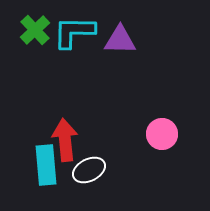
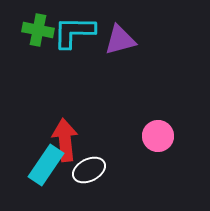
green cross: moved 3 px right; rotated 36 degrees counterclockwise
purple triangle: rotated 16 degrees counterclockwise
pink circle: moved 4 px left, 2 px down
cyan rectangle: rotated 39 degrees clockwise
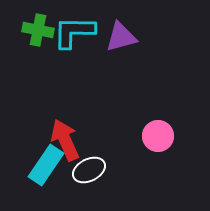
purple triangle: moved 1 px right, 3 px up
red arrow: rotated 18 degrees counterclockwise
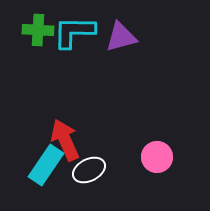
green cross: rotated 8 degrees counterclockwise
pink circle: moved 1 px left, 21 px down
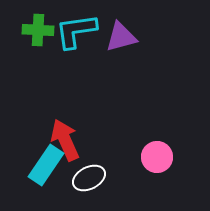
cyan L-shape: moved 2 px right, 1 px up; rotated 9 degrees counterclockwise
white ellipse: moved 8 px down
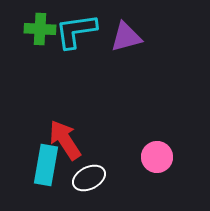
green cross: moved 2 px right, 1 px up
purple triangle: moved 5 px right
red arrow: rotated 9 degrees counterclockwise
cyan rectangle: rotated 24 degrees counterclockwise
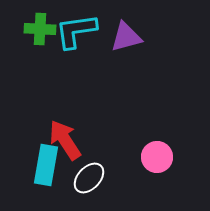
white ellipse: rotated 20 degrees counterclockwise
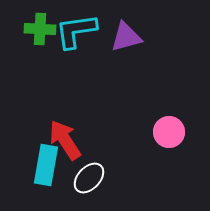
pink circle: moved 12 px right, 25 px up
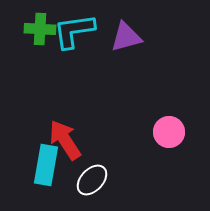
cyan L-shape: moved 2 px left
white ellipse: moved 3 px right, 2 px down
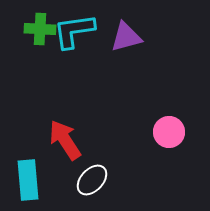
cyan rectangle: moved 18 px left, 15 px down; rotated 15 degrees counterclockwise
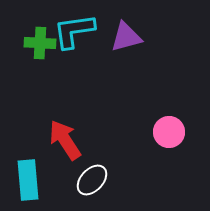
green cross: moved 14 px down
